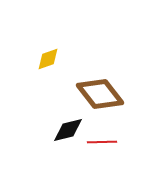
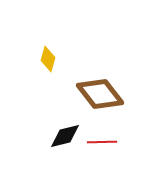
yellow diamond: rotated 55 degrees counterclockwise
black diamond: moved 3 px left, 6 px down
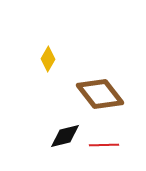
yellow diamond: rotated 15 degrees clockwise
red line: moved 2 px right, 3 px down
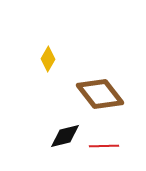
red line: moved 1 px down
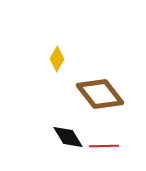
yellow diamond: moved 9 px right
black diamond: moved 3 px right, 1 px down; rotated 72 degrees clockwise
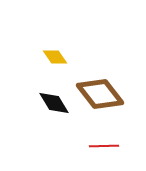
yellow diamond: moved 2 px left, 2 px up; rotated 65 degrees counterclockwise
black diamond: moved 14 px left, 34 px up
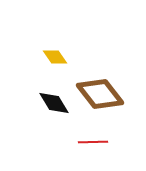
red line: moved 11 px left, 4 px up
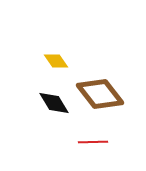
yellow diamond: moved 1 px right, 4 px down
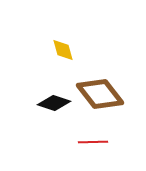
yellow diamond: moved 7 px right, 11 px up; rotated 20 degrees clockwise
black diamond: rotated 40 degrees counterclockwise
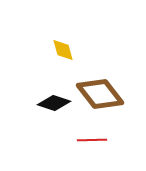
red line: moved 1 px left, 2 px up
